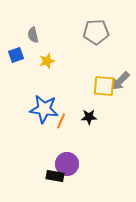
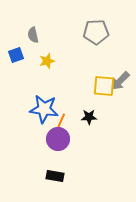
purple circle: moved 9 px left, 25 px up
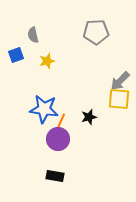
yellow square: moved 15 px right, 13 px down
black star: rotated 14 degrees counterclockwise
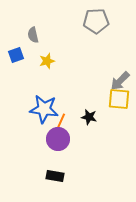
gray pentagon: moved 11 px up
black star: rotated 28 degrees clockwise
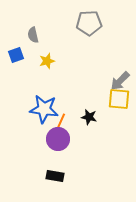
gray pentagon: moved 7 px left, 2 px down
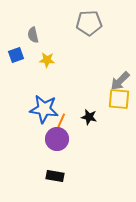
yellow star: moved 1 px up; rotated 21 degrees clockwise
purple circle: moved 1 px left
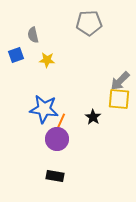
black star: moved 4 px right; rotated 21 degrees clockwise
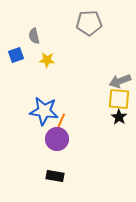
gray semicircle: moved 1 px right, 1 px down
gray arrow: rotated 25 degrees clockwise
blue star: moved 2 px down
black star: moved 26 px right
